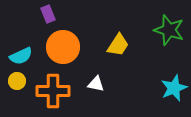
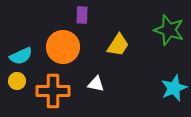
purple rectangle: moved 34 px right, 1 px down; rotated 24 degrees clockwise
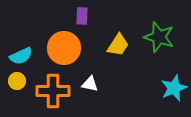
purple rectangle: moved 1 px down
green star: moved 10 px left, 7 px down
orange circle: moved 1 px right, 1 px down
white triangle: moved 6 px left
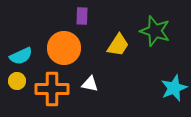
green star: moved 4 px left, 6 px up
orange cross: moved 1 px left, 2 px up
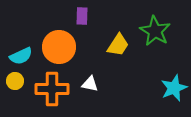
green star: rotated 12 degrees clockwise
orange circle: moved 5 px left, 1 px up
yellow circle: moved 2 px left
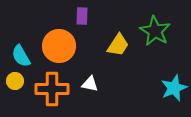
orange circle: moved 1 px up
cyan semicircle: rotated 85 degrees clockwise
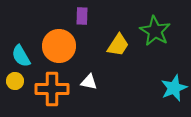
white triangle: moved 1 px left, 2 px up
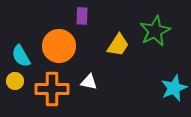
green star: rotated 16 degrees clockwise
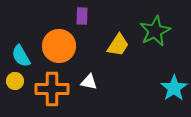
cyan star: rotated 12 degrees counterclockwise
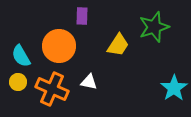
green star: moved 1 px left, 4 px up; rotated 8 degrees clockwise
yellow circle: moved 3 px right, 1 px down
orange cross: rotated 24 degrees clockwise
